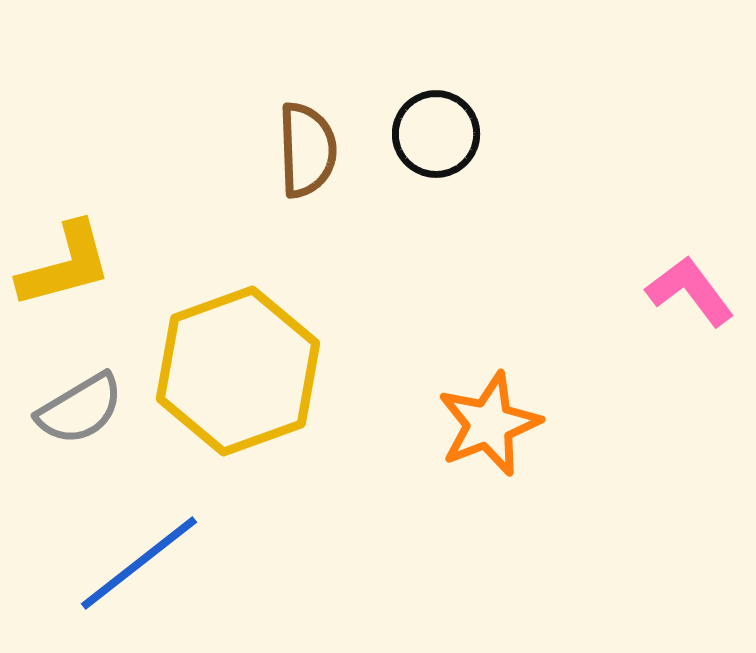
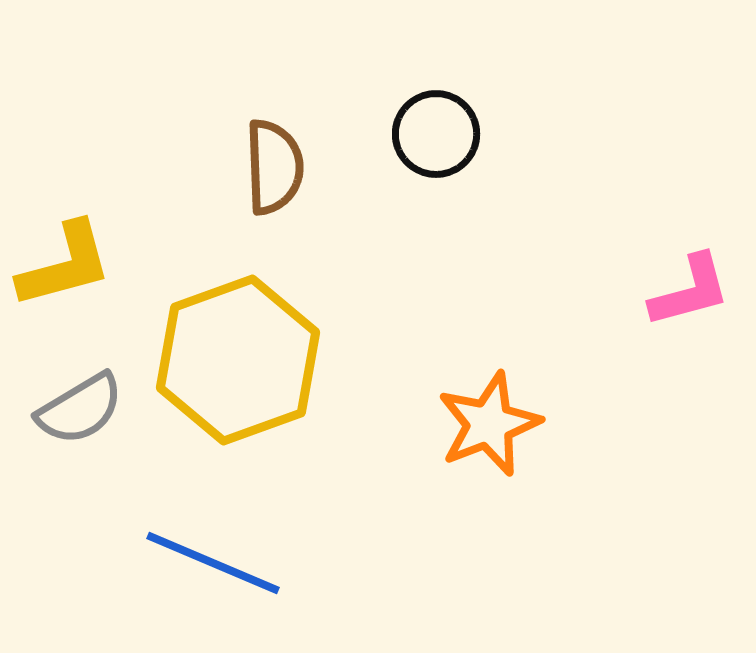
brown semicircle: moved 33 px left, 17 px down
pink L-shape: rotated 112 degrees clockwise
yellow hexagon: moved 11 px up
blue line: moved 74 px right; rotated 61 degrees clockwise
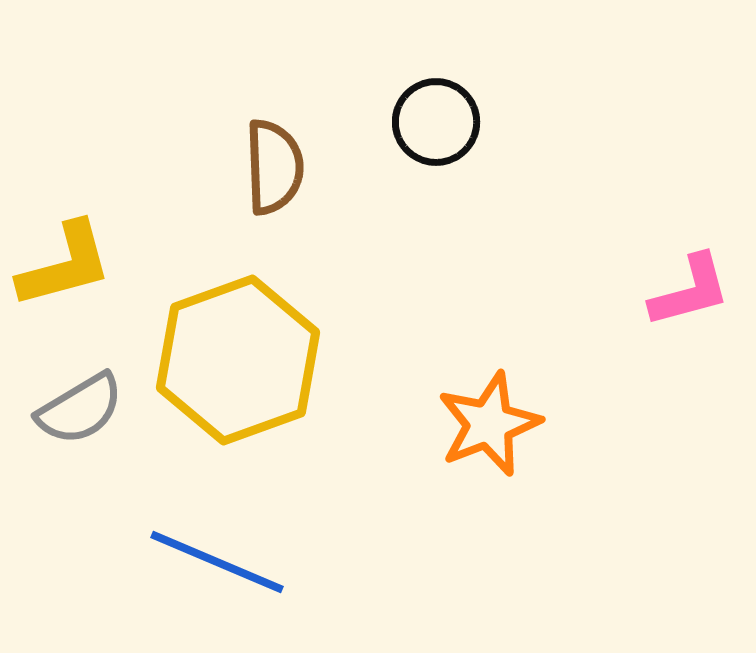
black circle: moved 12 px up
blue line: moved 4 px right, 1 px up
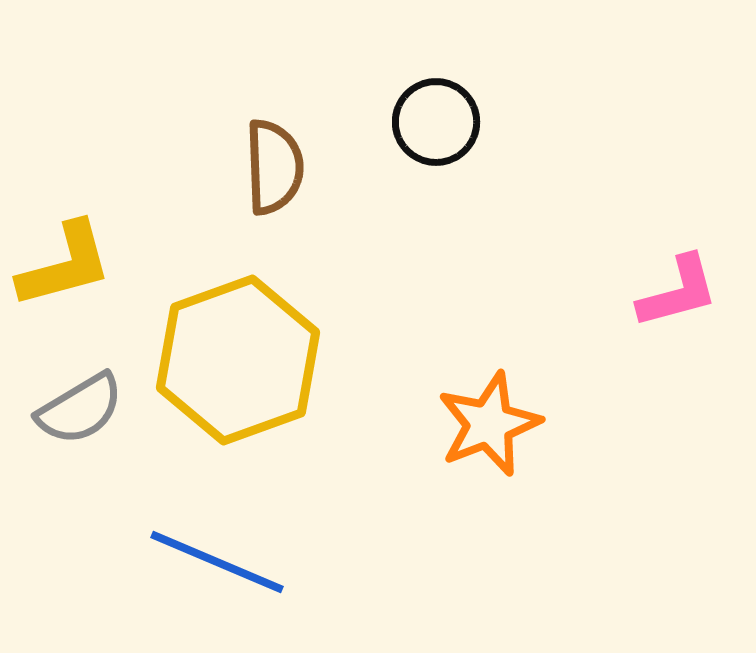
pink L-shape: moved 12 px left, 1 px down
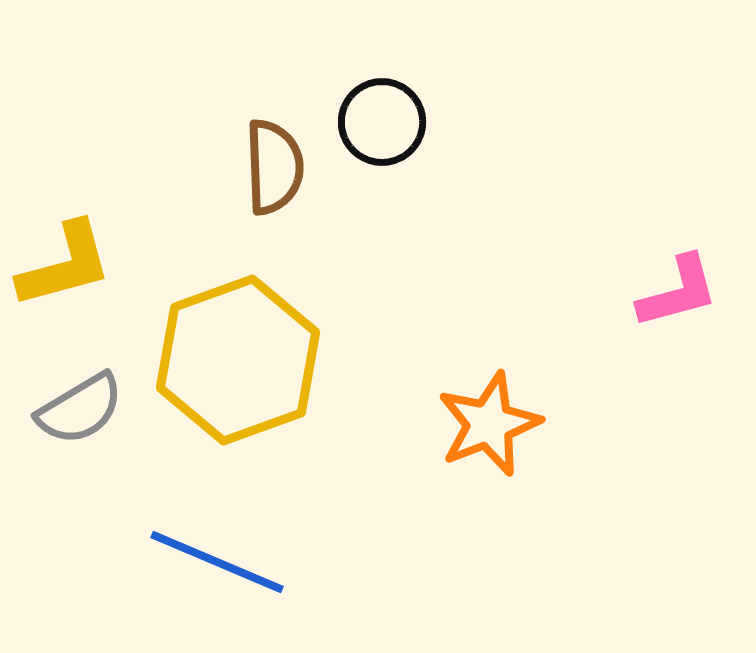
black circle: moved 54 px left
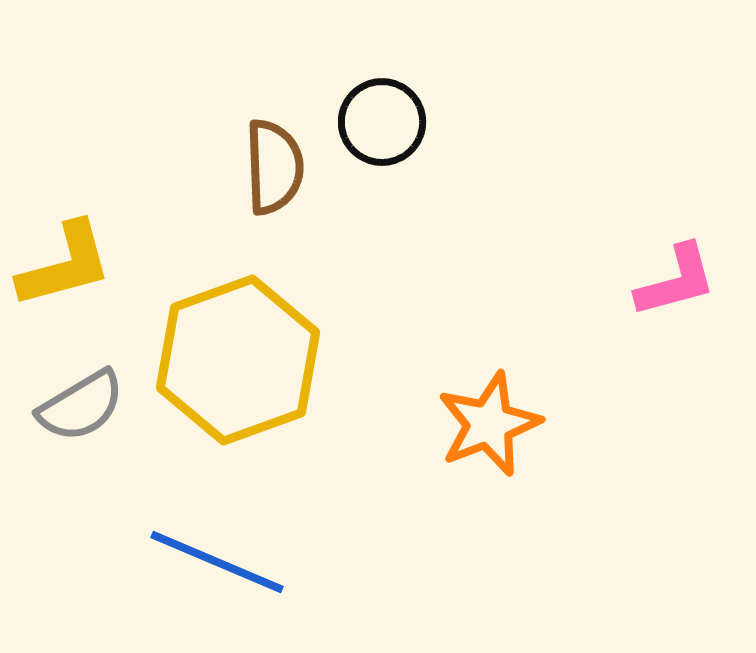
pink L-shape: moved 2 px left, 11 px up
gray semicircle: moved 1 px right, 3 px up
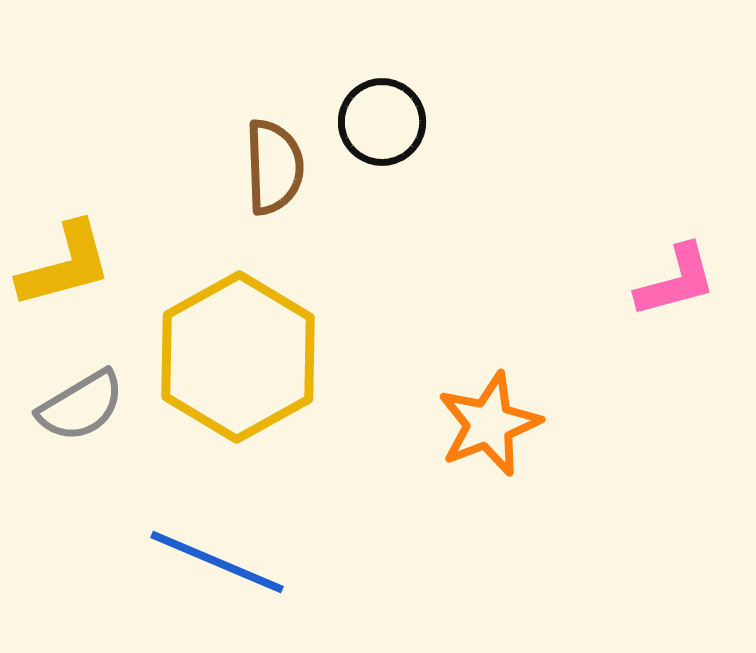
yellow hexagon: moved 3 px up; rotated 9 degrees counterclockwise
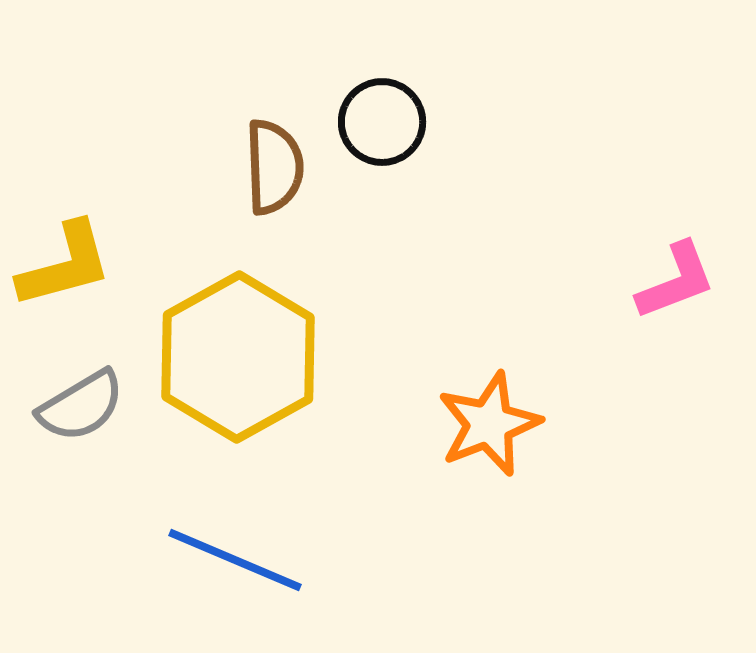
pink L-shape: rotated 6 degrees counterclockwise
blue line: moved 18 px right, 2 px up
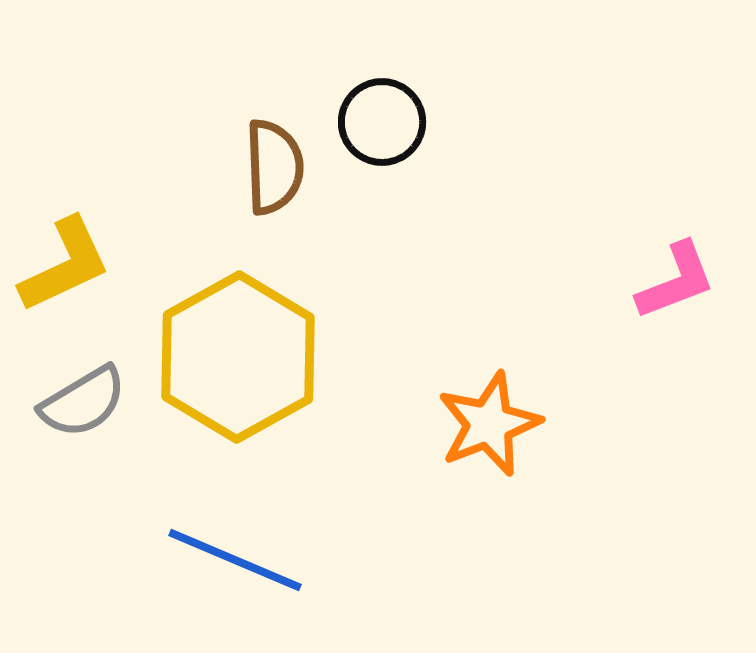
yellow L-shape: rotated 10 degrees counterclockwise
gray semicircle: moved 2 px right, 4 px up
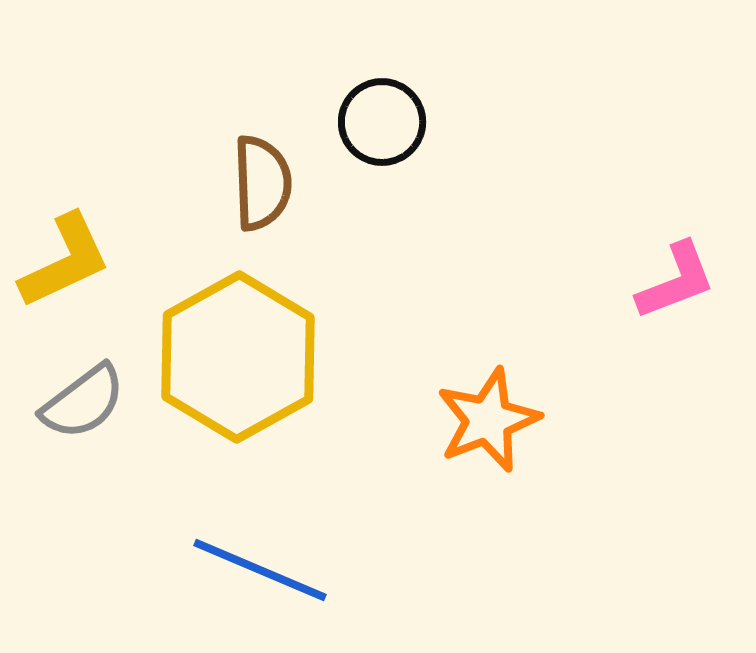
brown semicircle: moved 12 px left, 16 px down
yellow L-shape: moved 4 px up
gray semicircle: rotated 6 degrees counterclockwise
orange star: moved 1 px left, 4 px up
blue line: moved 25 px right, 10 px down
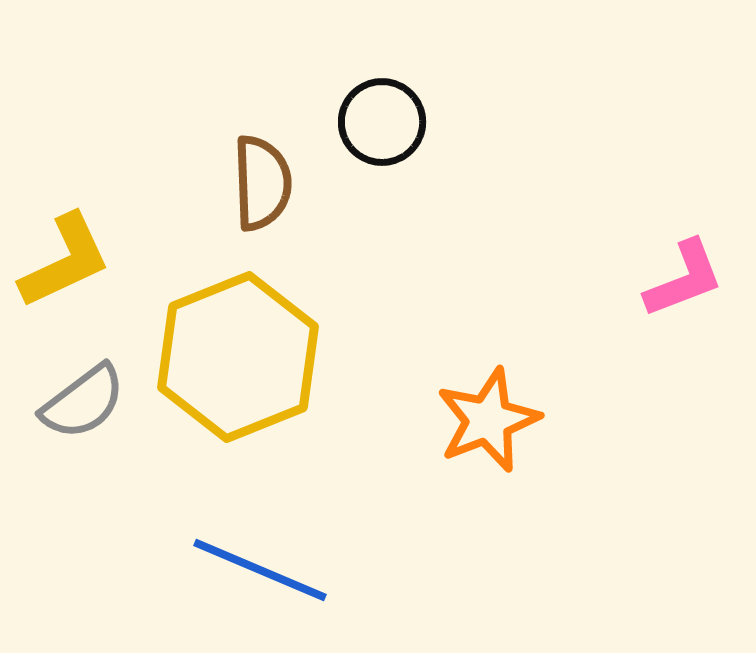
pink L-shape: moved 8 px right, 2 px up
yellow hexagon: rotated 7 degrees clockwise
